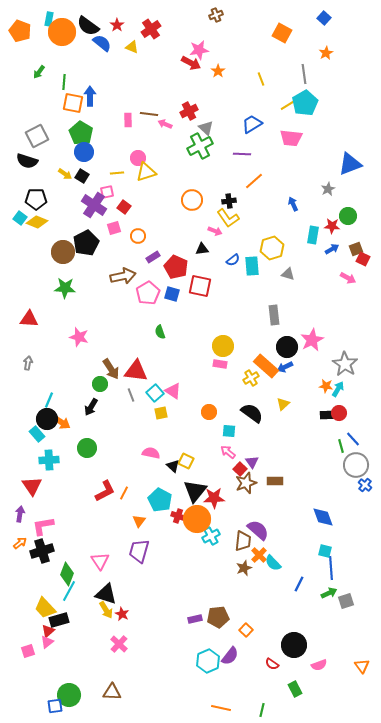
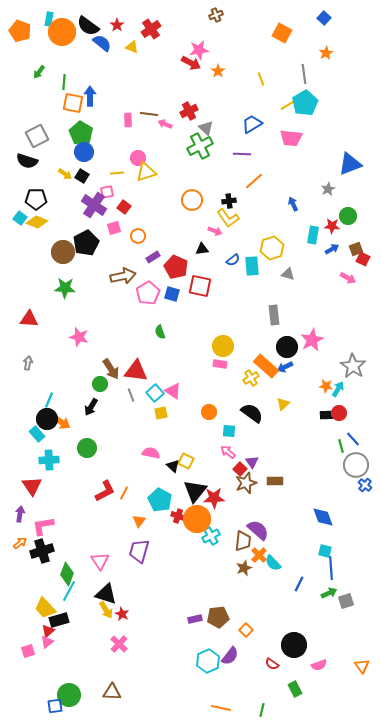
gray star at (345, 364): moved 8 px right, 2 px down
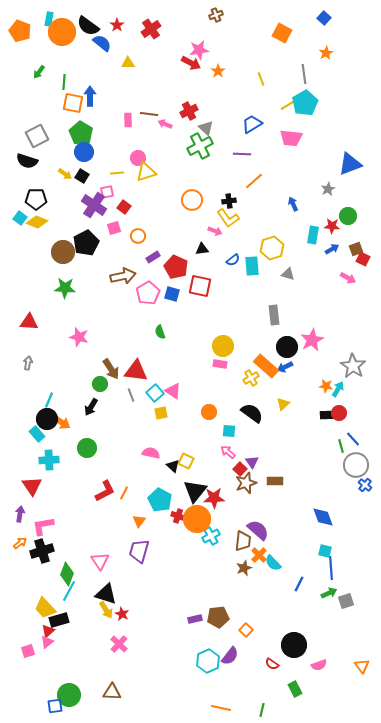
yellow triangle at (132, 47): moved 4 px left, 16 px down; rotated 24 degrees counterclockwise
red triangle at (29, 319): moved 3 px down
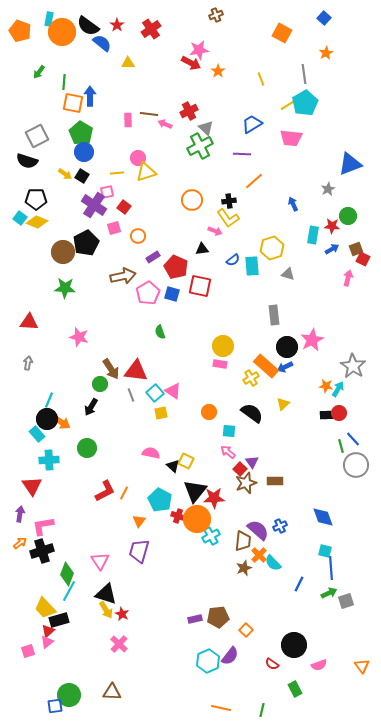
pink arrow at (348, 278): rotated 105 degrees counterclockwise
blue cross at (365, 485): moved 85 px left, 41 px down; rotated 24 degrees clockwise
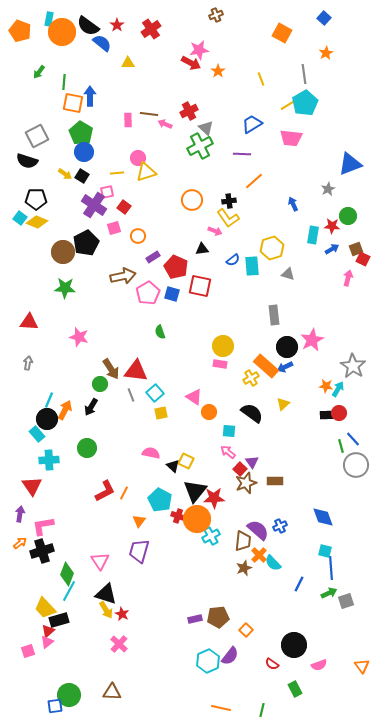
pink triangle at (173, 391): moved 21 px right, 6 px down
orange arrow at (61, 422): moved 4 px right, 12 px up; rotated 96 degrees counterclockwise
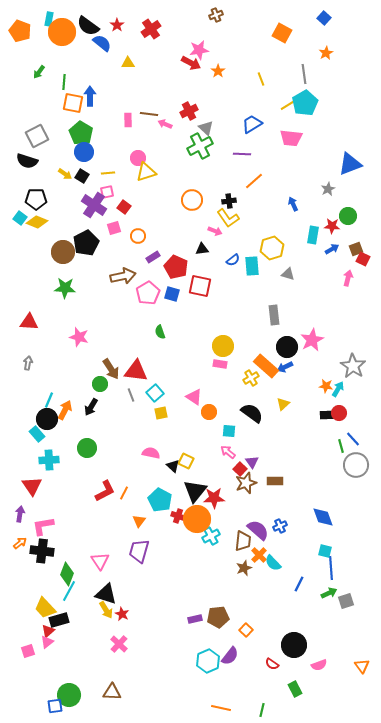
yellow line at (117, 173): moved 9 px left
black cross at (42, 551): rotated 25 degrees clockwise
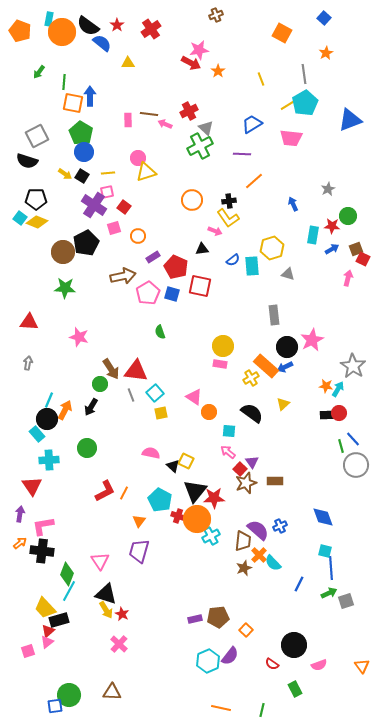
blue triangle at (350, 164): moved 44 px up
